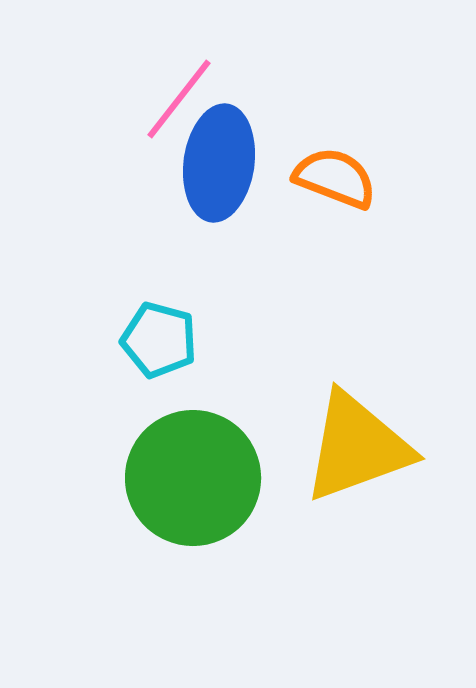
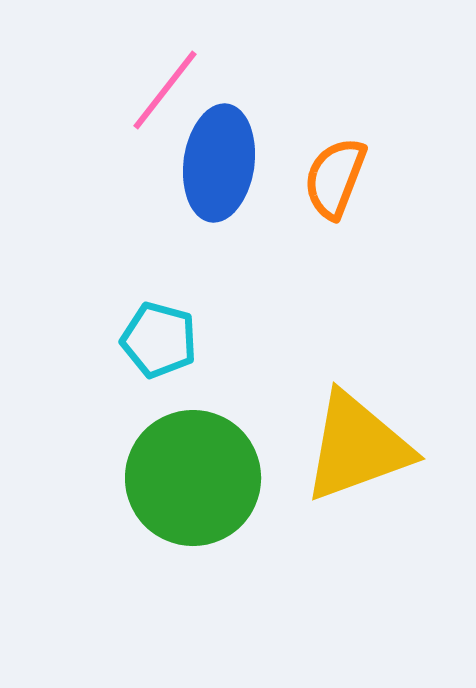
pink line: moved 14 px left, 9 px up
orange semicircle: rotated 90 degrees counterclockwise
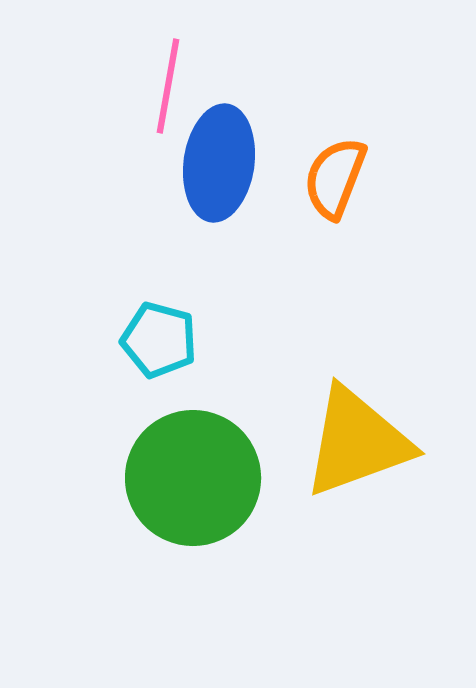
pink line: moved 3 px right, 4 px up; rotated 28 degrees counterclockwise
yellow triangle: moved 5 px up
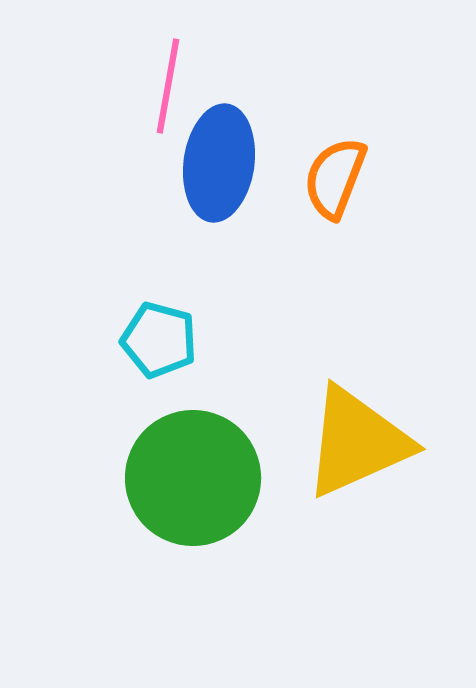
yellow triangle: rotated 4 degrees counterclockwise
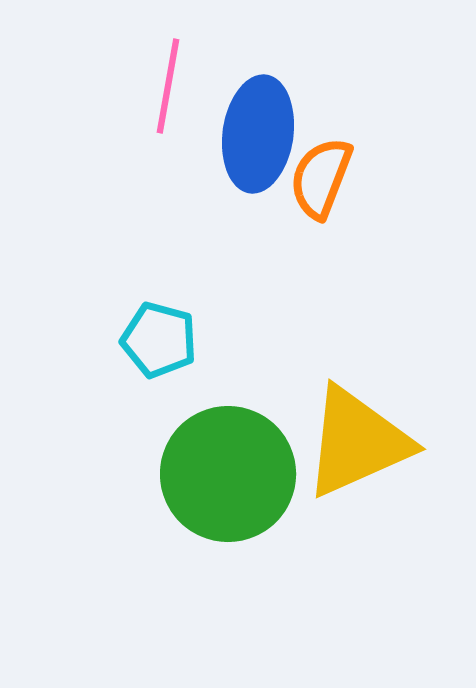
blue ellipse: moved 39 px right, 29 px up
orange semicircle: moved 14 px left
green circle: moved 35 px right, 4 px up
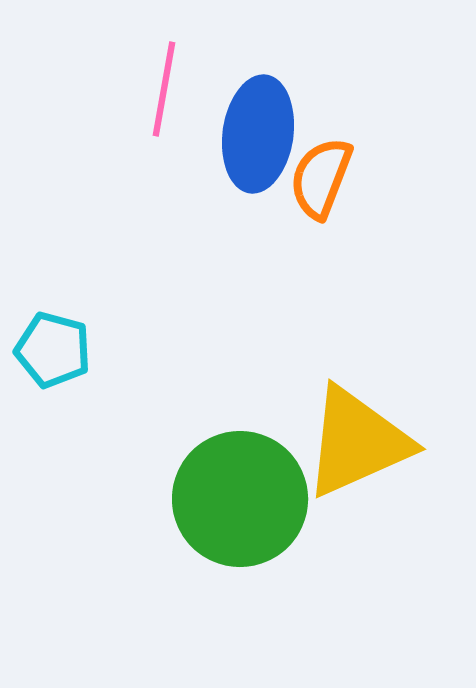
pink line: moved 4 px left, 3 px down
cyan pentagon: moved 106 px left, 10 px down
green circle: moved 12 px right, 25 px down
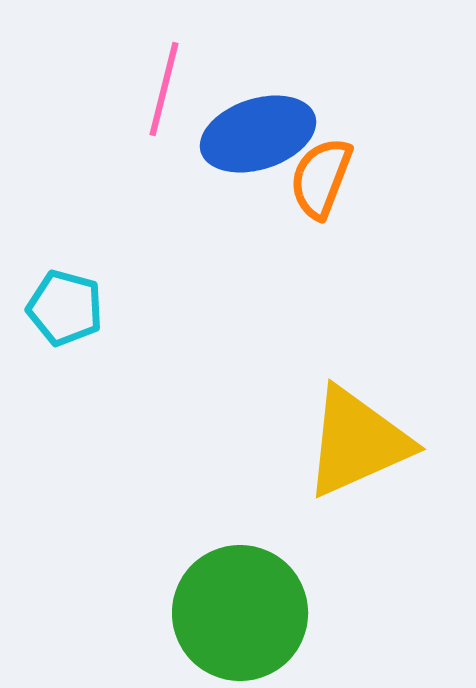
pink line: rotated 4 degrees clockwise
blue ellipse: rotated 64 degrees clockwise
cyan pentagon: moved 12 px right, 42 px up
green circle: moved 114 px down
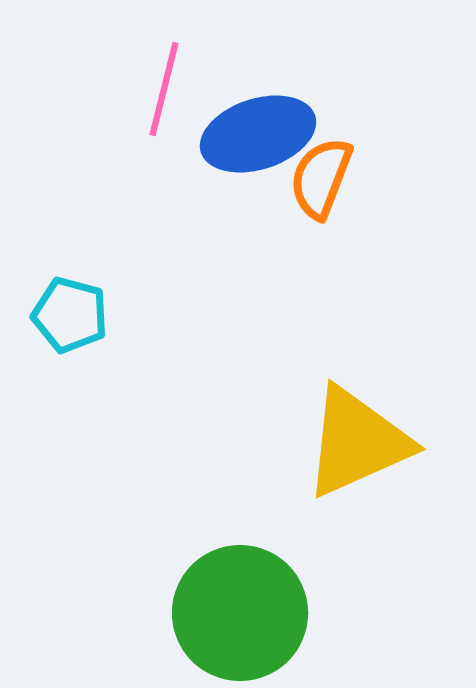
cyan pentagon: moved 5 px right, 7 px down
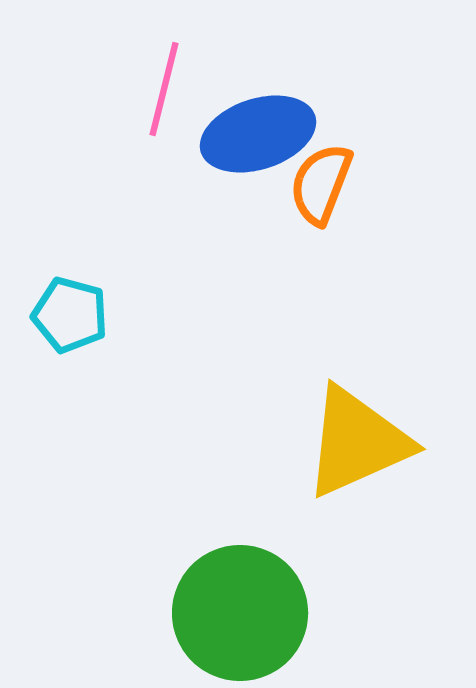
orange semicircle: moved 6 px down
